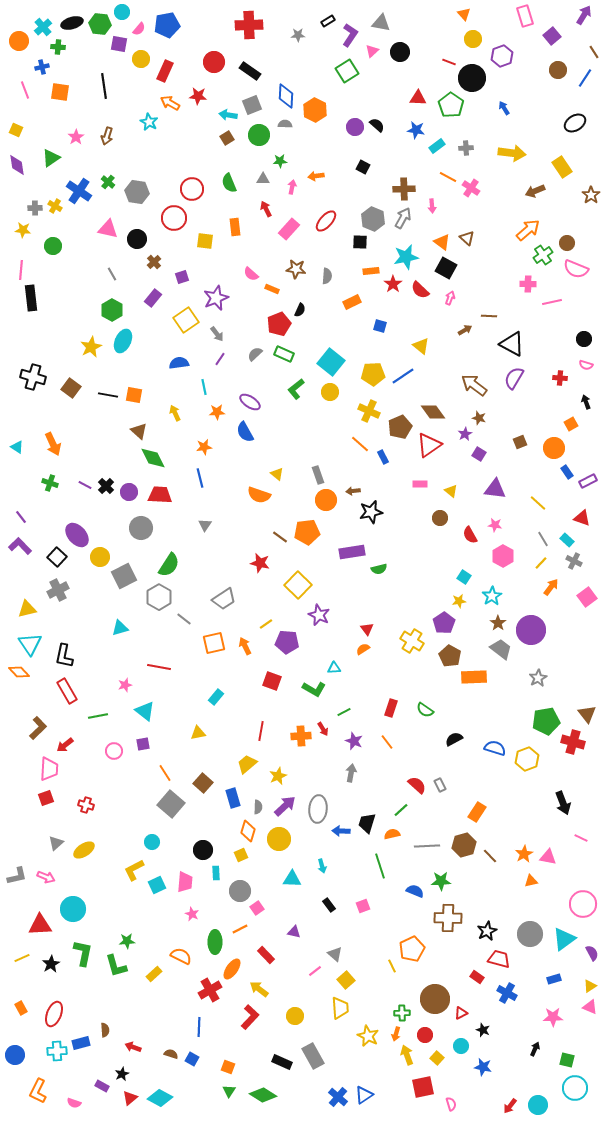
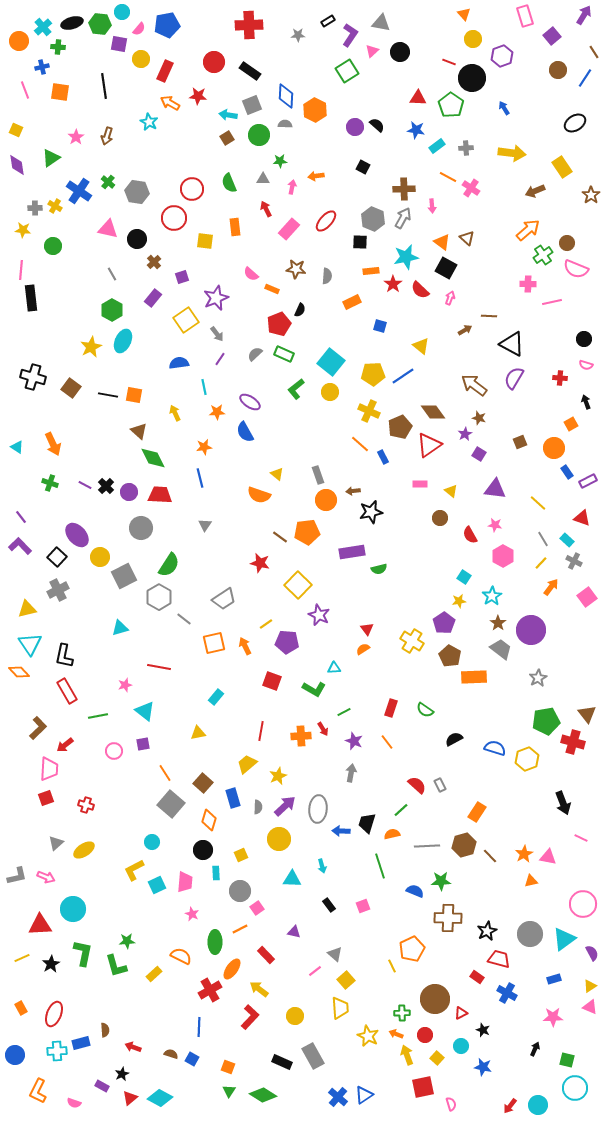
orange diamond at (248, 831): moved 39 px left, 11 px up
orange arrow at (396, 1034): rotated 96 degrees clockwise
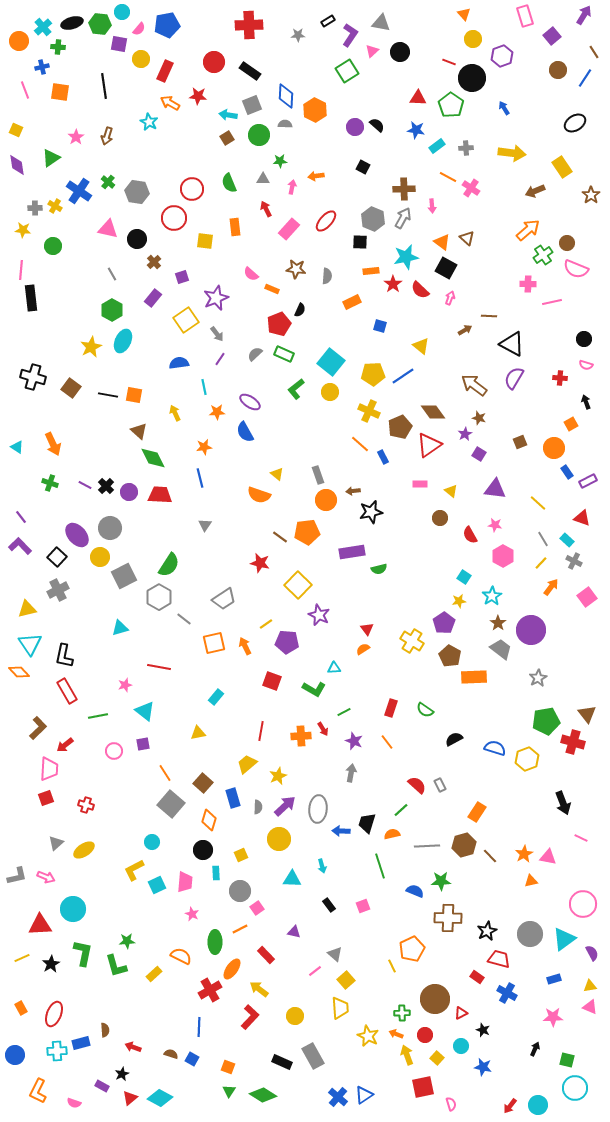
gray circle at (141, 528): moved 31 px left
yellow triangle at (590, 986): rotated 24 degrees clockwise
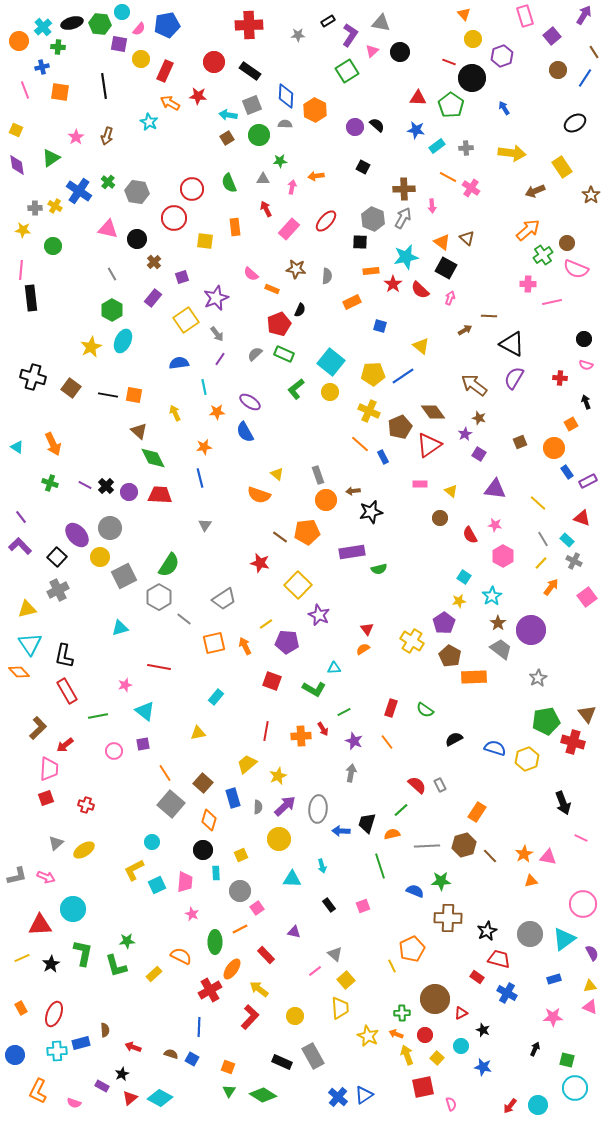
red line at (261, 731): moved 5 px right
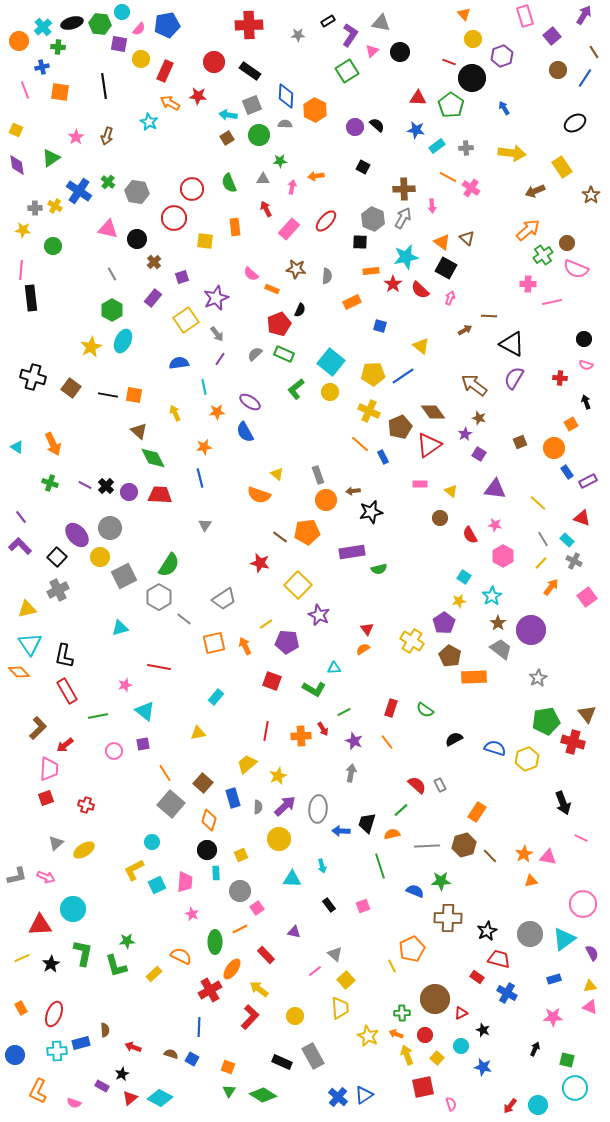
black circle at (203, 850): moved 4 px right
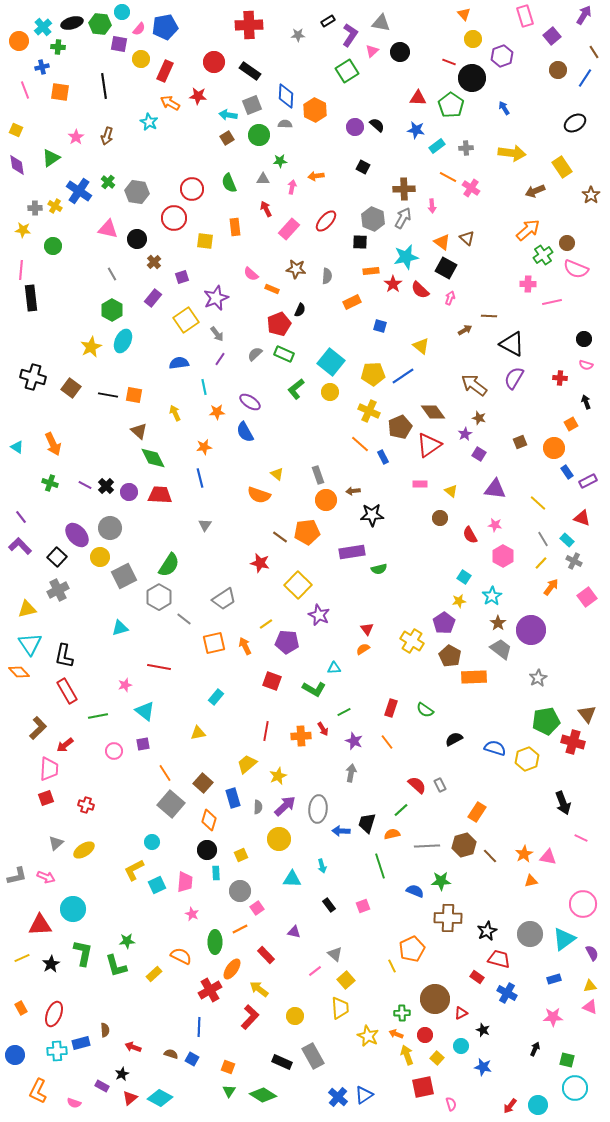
blue pentagon at (167, 25): moved 2 px left, 2 px down
black star at (371, 512): moved 1 px right, 3 px down; rotated 10 degrees clockwise
